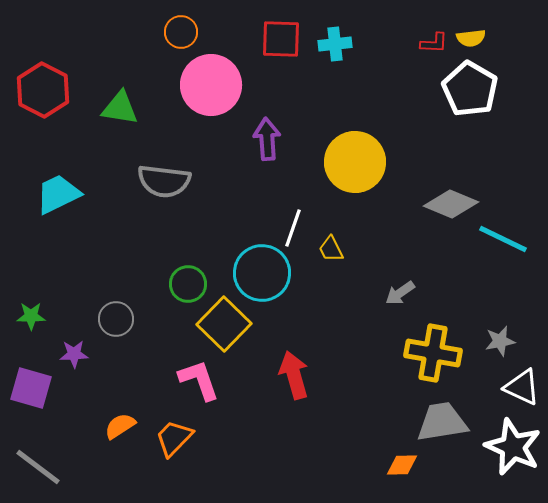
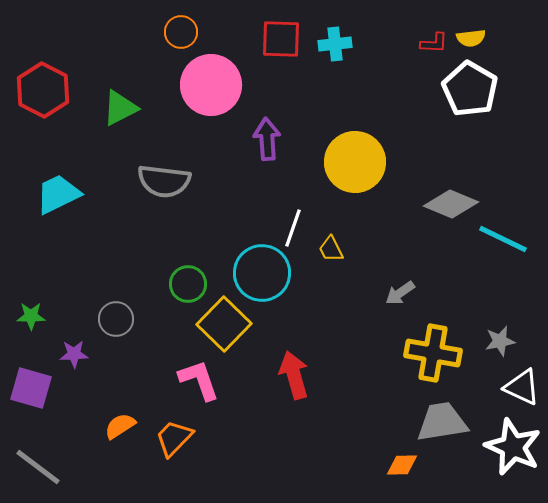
green triangle: rotated 36 degrees counterclockwise
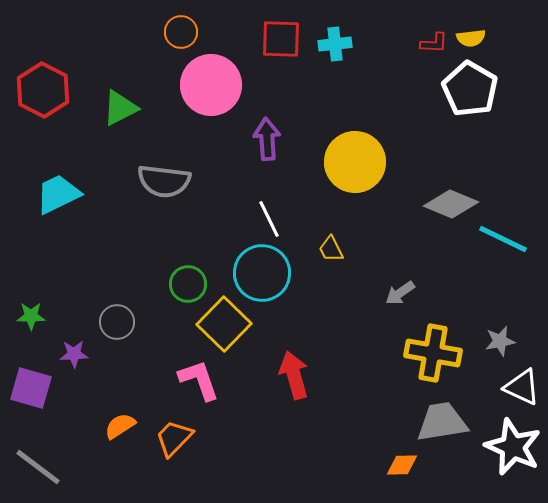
white line: moved 24 px left, 9 px up; rotated 45 degrees counterclockwise
gray circle: moved 1 px right, 3 px down
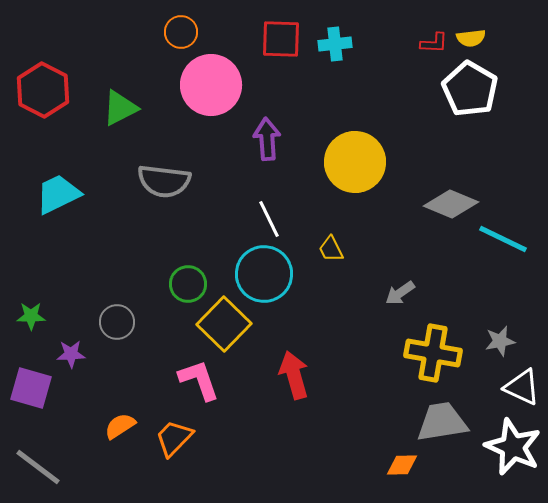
cyan circle: moved 2 px right, 1 px down
purple star: moved 3 px left
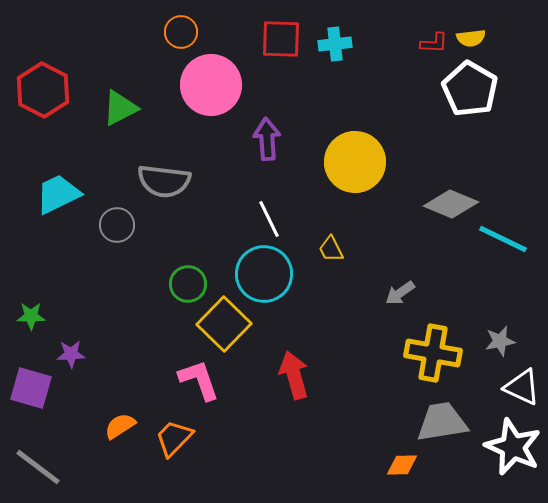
gray circle: moved 97 px up
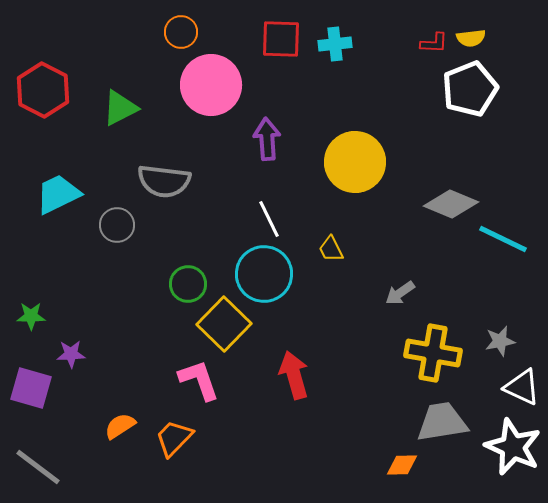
white pentagon: rotated 20 degrees clockwise
